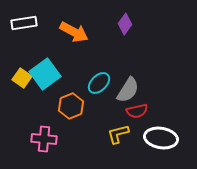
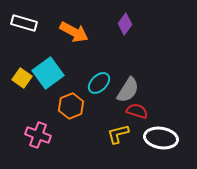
white rectangle: rotated 25 degrees clockwise
cyan square: moved 3 px right, 1 px up
red semicircle: rotated 150 degrees counterclockwise
pink cross: moved 6 px left, 4 px up; rotated 15 degrees clockwise
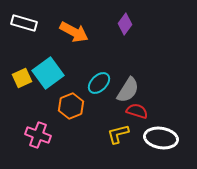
yellow square: rotated 30 degrees clockwise
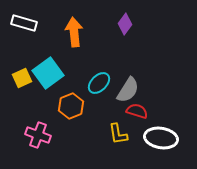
orange arrow: rotated 124 degrees counterclockwise
yellow L-shape: rotated 85 degrees counterclockwise
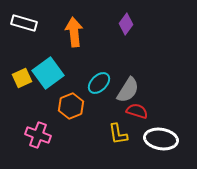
purple diamond: moved 1 px right
white ellipse: moved 1 px down
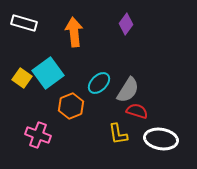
yellow square: rotated 30 degrees counterclockwise
